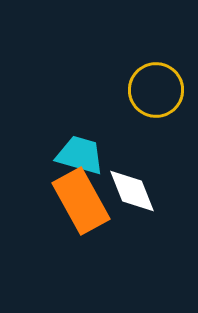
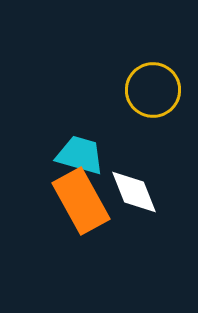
yellow circle: moved 3 px left
white diamond: moved 2 px right, 1 px down
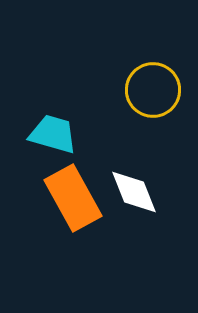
cyan trapezoid: moved 27 px left, 21 px up
orange rectangle: moved 8 px left, 3 px up
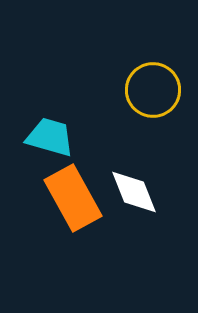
cyan trapezoid: moved 3 px left, 3 px down
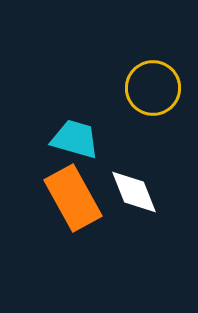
yellow circle: moved 2 px up
cyan trapezoid: moved 25 px right, 2 px down
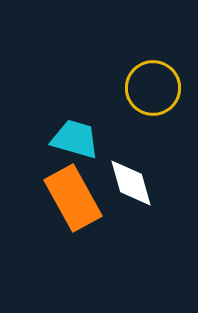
white diamond: moved 3 px left, 9 px up; rotated 6 degrees clockwise
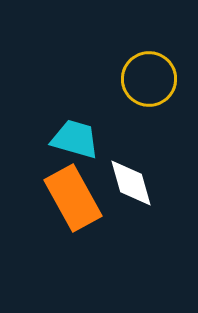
yellow circle: moved 4 px left, 9 px up
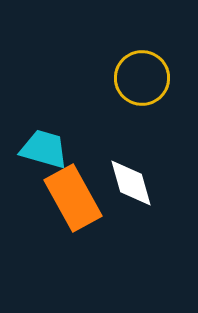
yellow circle: moved 7 px left, 1 px up
cyan trapezoid: moved 31 px left, 10 px down
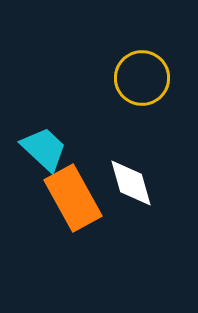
cyan trapezoid: rotated 27 degrees clockwise
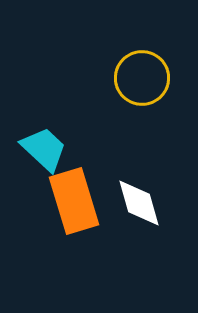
white diamond: moved 8 px right, 20 px down
orange rectangle: moved 1 px right, 3 px down; rotated 12 degrees clockwise
